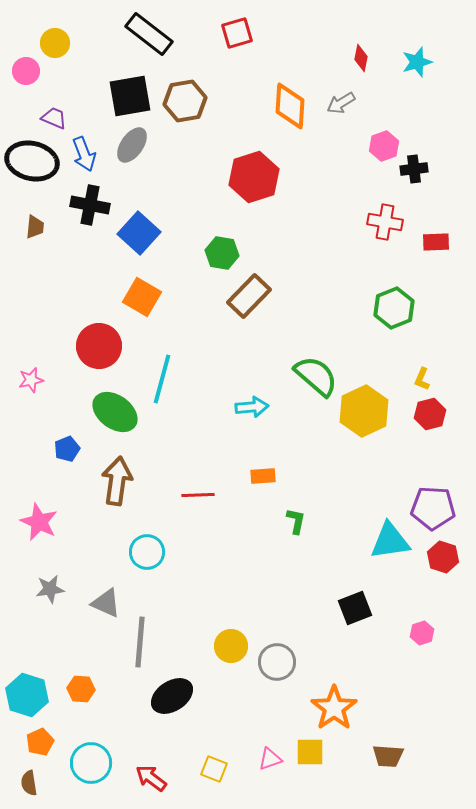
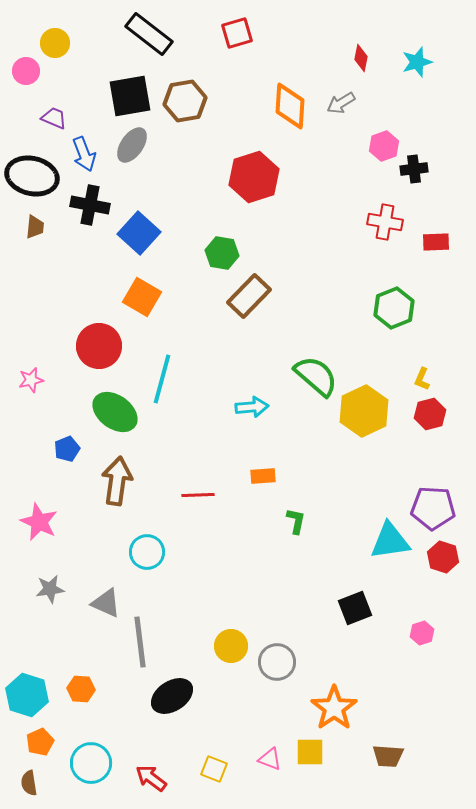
black ellipse at (32, 161): moved 15 px down
gray line at (140, 642): rotated 12 degrees counterclockwise
pink triangle at (270, 759): rotated 40 degrees clockwise
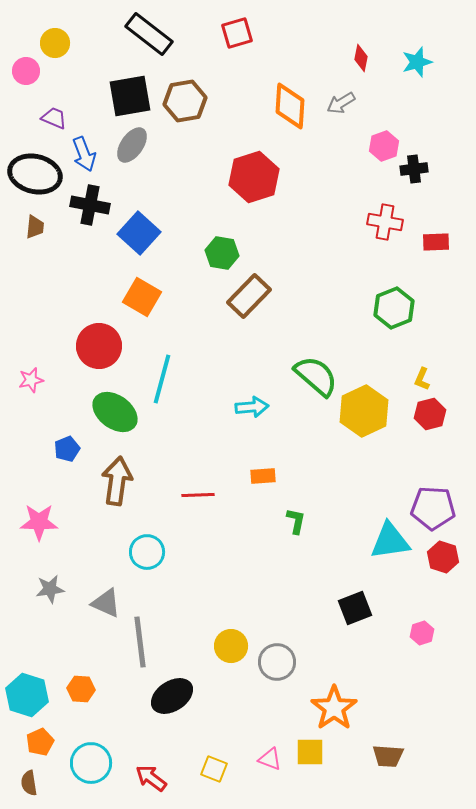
black ellipse at (32, 176): moved 3 px right, 2 px up
pink star at (39, 522): rotated 24 degrees counterclockwise
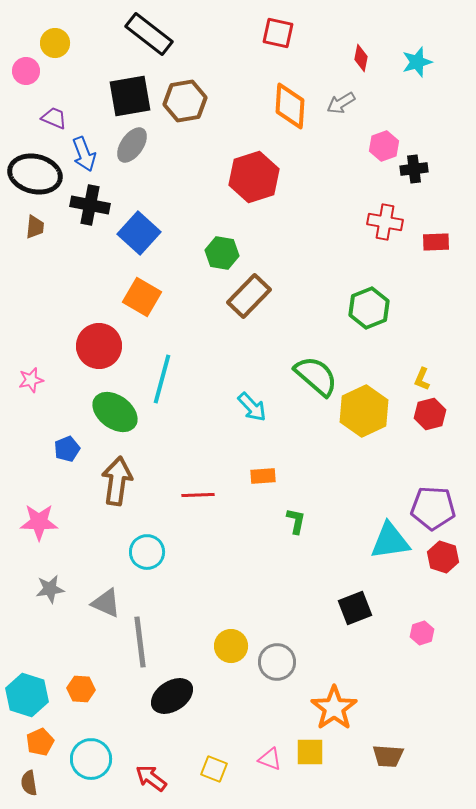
red square at (237, 33): moved 41 px right; rotated 28 degrees clockwise
green hexagon at (394, 308): moved 25 px left
cyan arrow at (252, 407): rotated 52 degrees clockwise
cyan circle at (91, 763): moved 4 px up
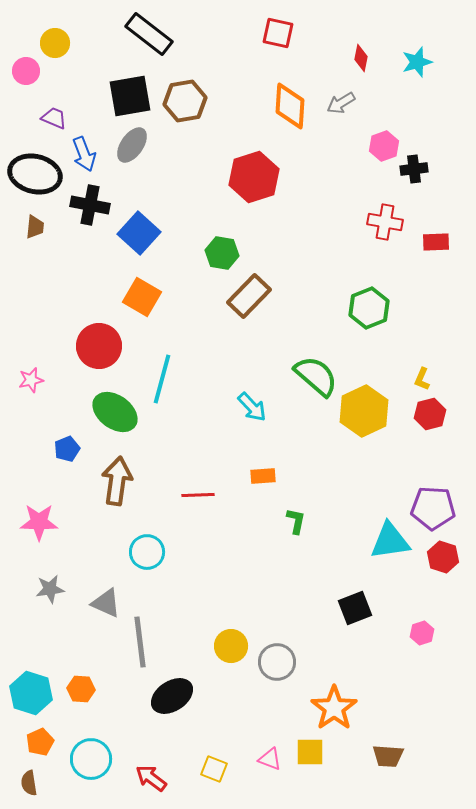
cyan hexagon at (27, 695): moved 4 px right, 2 px up
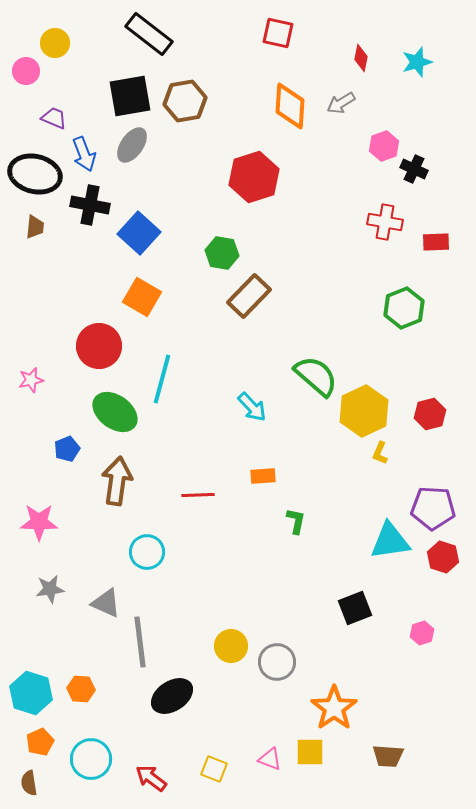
black cross at (414, 169): rotated 32 degrees clockwise
green hexagon at (369, 308): moved 35 px right
yellow L-shape at (422, 379): moved 42 px left, 74 px down
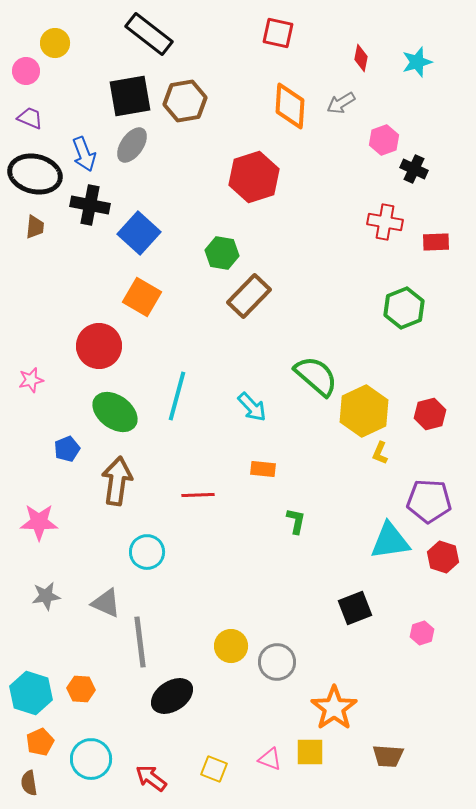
purple trapezoid at (54, 118): moved 24 px left
pink hexagon at (384, 146): moved 6 px up
cyan line at (162, 379): moved 15 px right, 17 px down
orange rectangle at (263, 476): moved 7 px up; rotated 10 degrees clockwise
purple pentagon at (433, 508): moved 4 px left, 7 px up
gray star at (50, 589): moved 4 px left, 7 px down
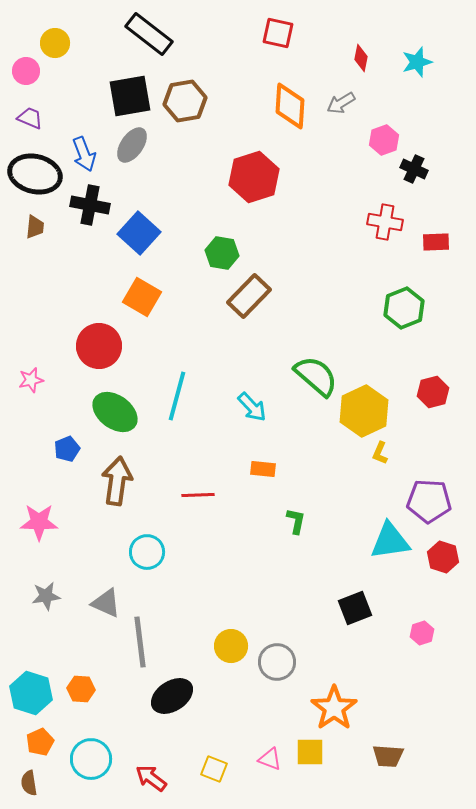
red hexagon at (430, 414): moved 3 px right, 22 px up
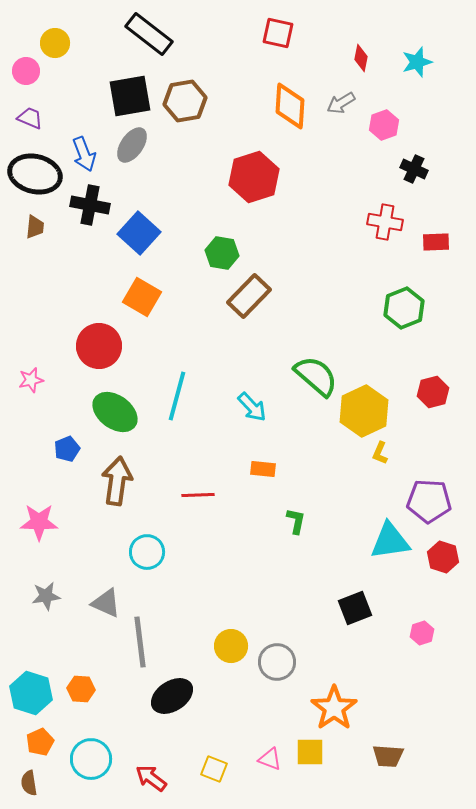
pink hexagon at (384, 140): moved 15 px up
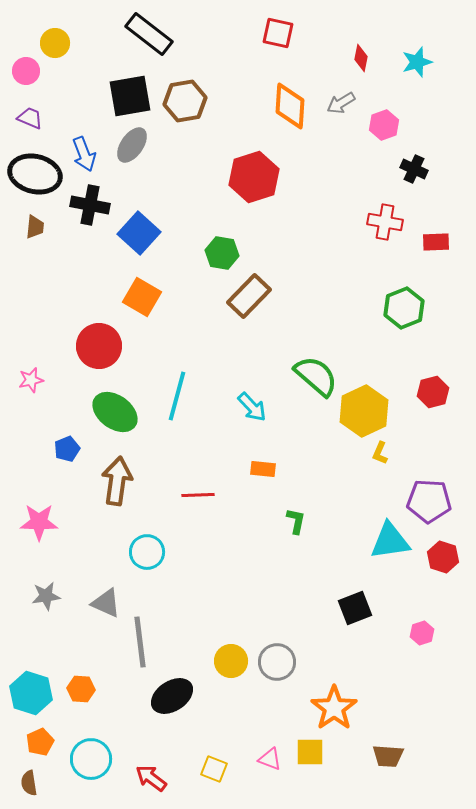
yellow circle at (231, 646): moved 15 px down
